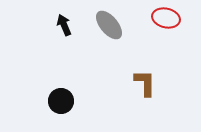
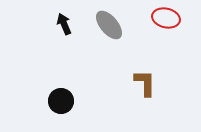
black arrow: moved 1 px up
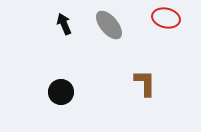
black circle: moved 9 px up
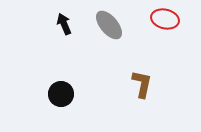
red ellipse: moved 1 px left, 1 px down
brown L-shape: moved 3 px left, 1 px down; rotated 12 degrees clockwise
black circle: moved 2 px down
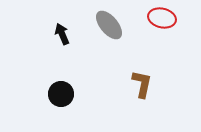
red ellipse: moved 3 px left, 1 px up
black arrow: moved 2 px left, 10 px down
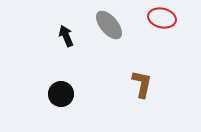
black arrow: moved 4 px right, 2 px down
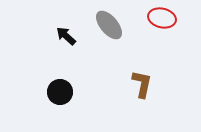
black arrow: rotated 25 degrees counterclockwise
black circle: moved 1 px left, 2 px up
